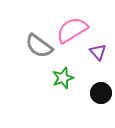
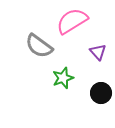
pink semicircle: moved 9 px up
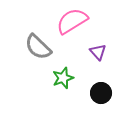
gray semicircle: moved 1 px left, 1 px down; rotated 8 degrees clockwise
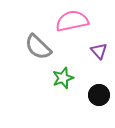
pink semicircle: rotated 20 degrees clockwise
purple triangle: moved 1 px right, 1 px up
black circle: moved 2 px left, 2 px down
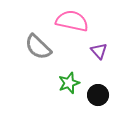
pink semicircle: rotated 24 degrees clockwise
green star: moved 6 px right, 5 px down
black circle: moved 1 px left
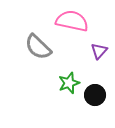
purple triangle: rotated 24 degrees clockwise
black circle: moved 3 px left
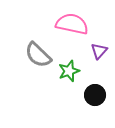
pink semicircle: moved 3 px down
gray semicircle: moved 8 px down
green star: moved 12 px up
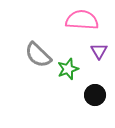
pink semicircle: moved 10 px right, 4 px up; rotated 8 degrees counterclockwise
purple triangle: rotated 12 degrees counterclockwise
green star: moved 1 px left, 2 px up
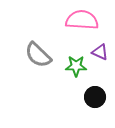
purple triangle: moved 1 px right, 1 px down; rotated 36 degrees counterclockwise
green star: moved 8 px right, 3 px up; rotated 20 degrees clockwise
black circle: moved 2 px down
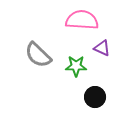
purple triangle: moved 2 px right, 4 px up
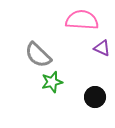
green star: moved 24 px left, 16 px down; rotated 15 degrees counterclockwise
